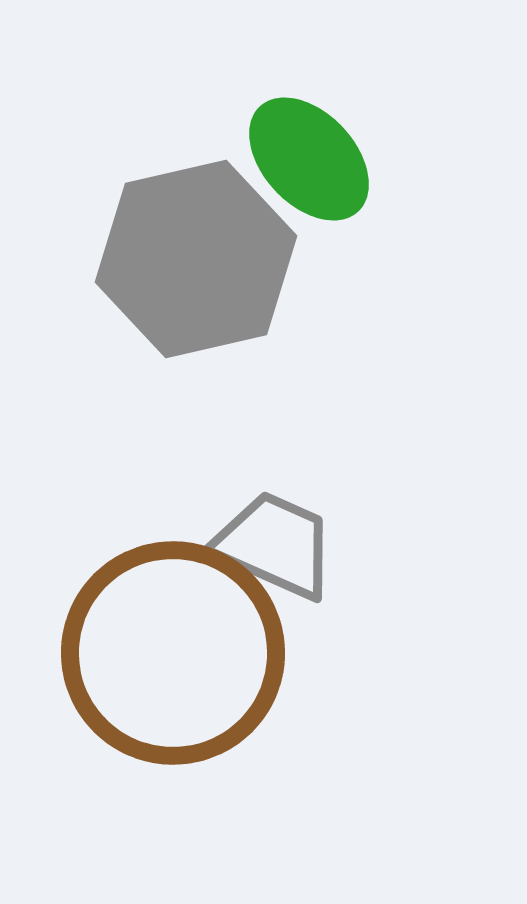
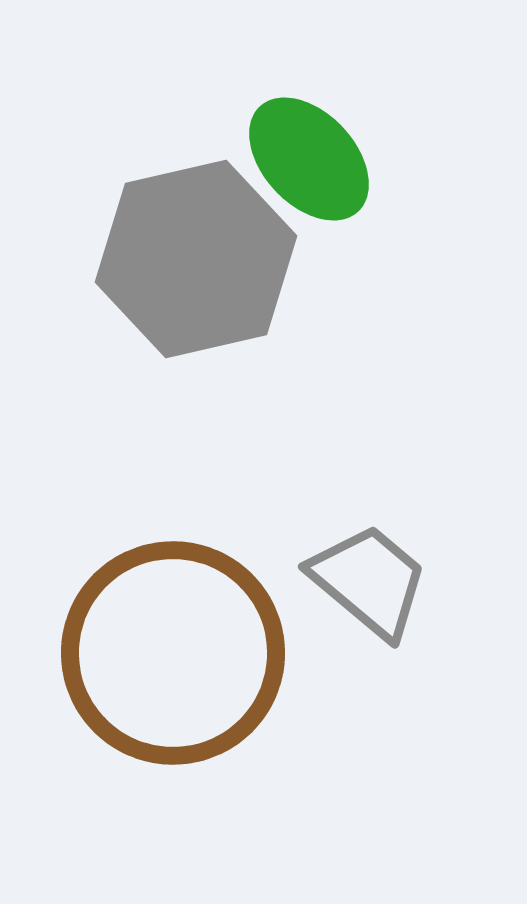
gray trapezoid: moved 94 px right, 36 px down; rotated 16 degrees clockwise
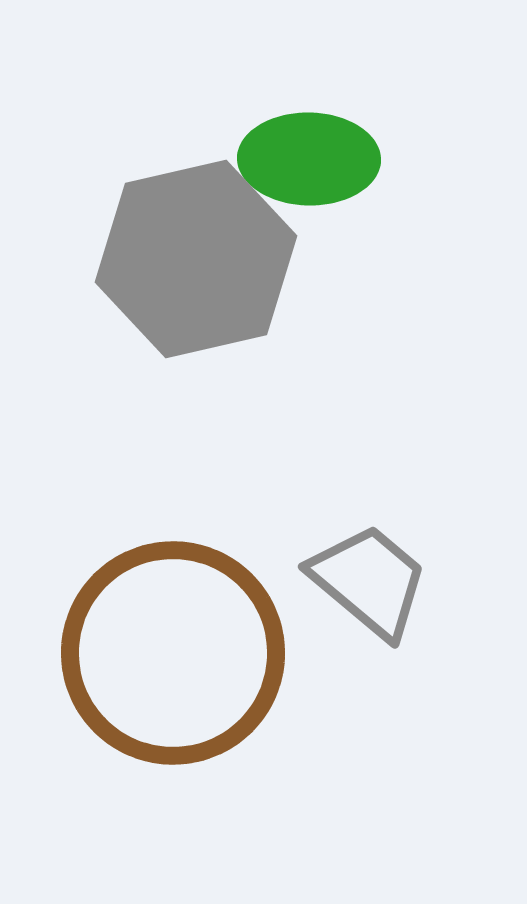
green ellipse: rotated 46 degrees counterclockwise
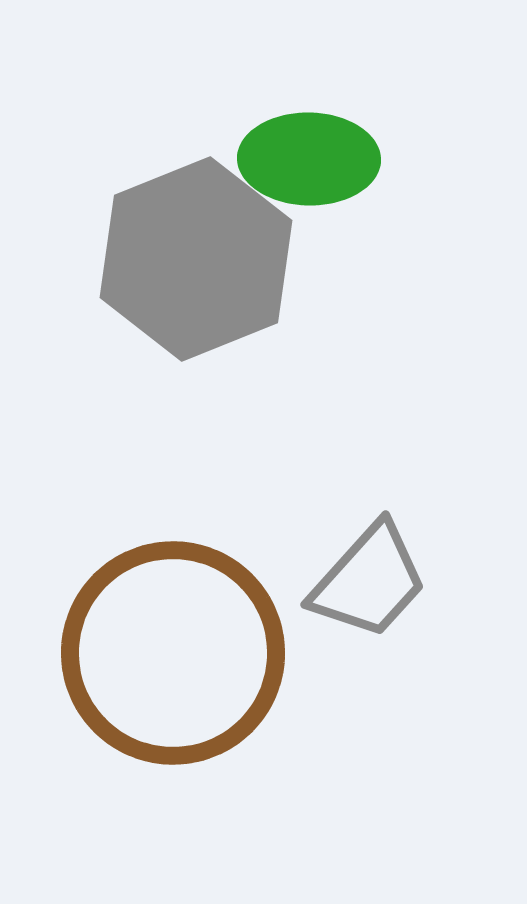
gray hexagon: rotated 9 degrees counterclockwise
gray trapezoid: rotated 92 degrees clockwise
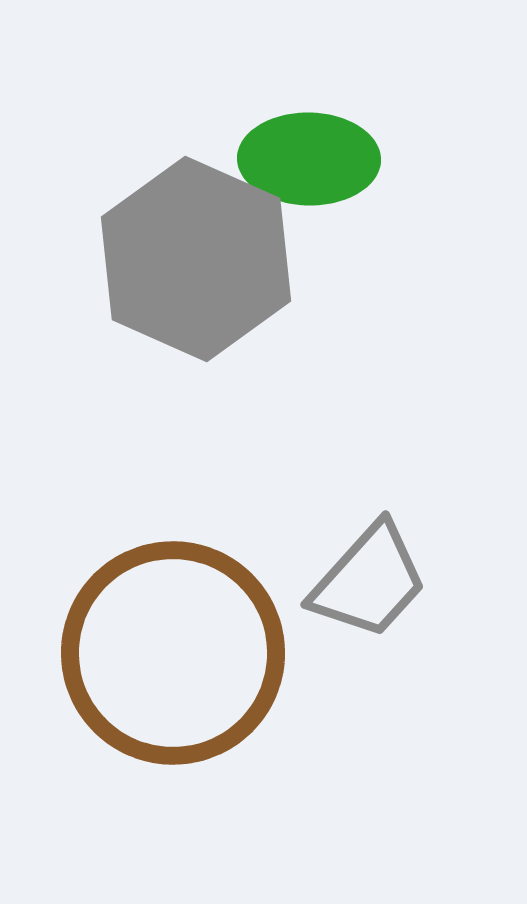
gray hexagon: rotated 14 degrees counterclockwise
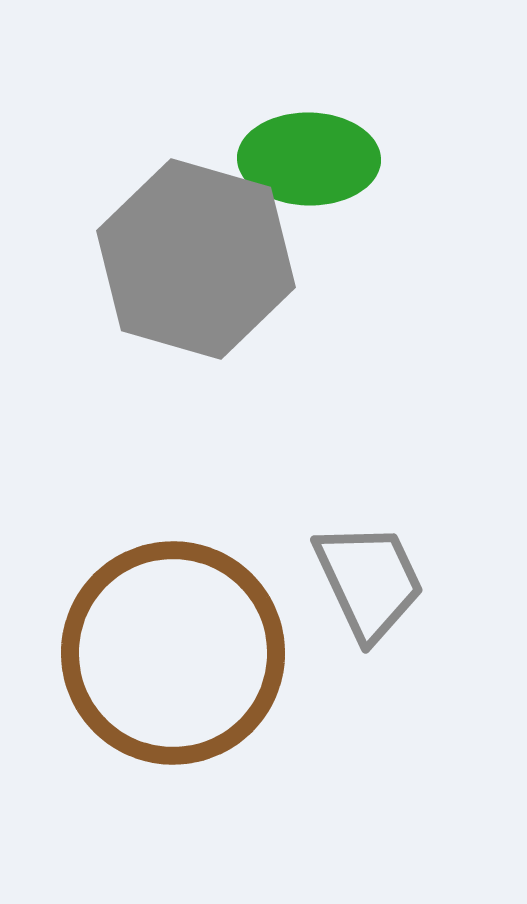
gray hexagon: rotated 8 degrees counterclockwise
gray trapezoid: rotated 67 degrees counterclockwise
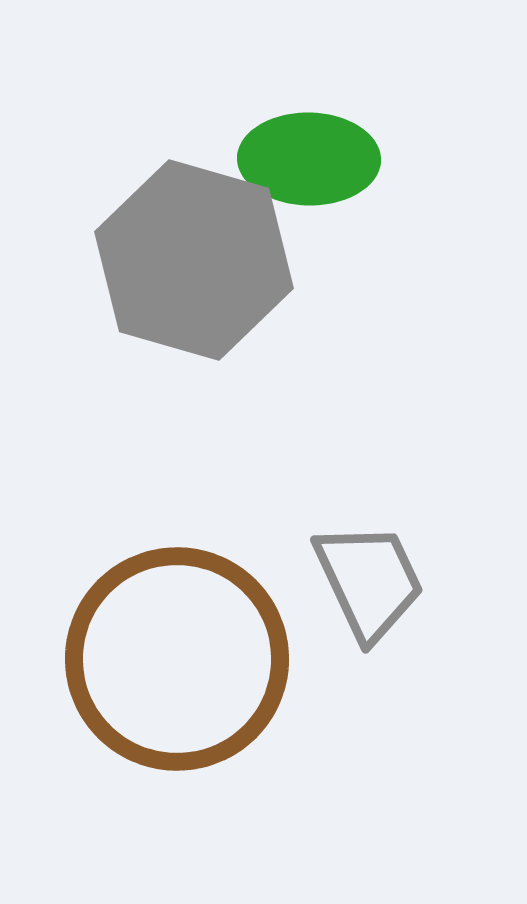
gray hexagon: moved 2 px left, 1 px down
brown circle: moved 4 px right, 6 px down
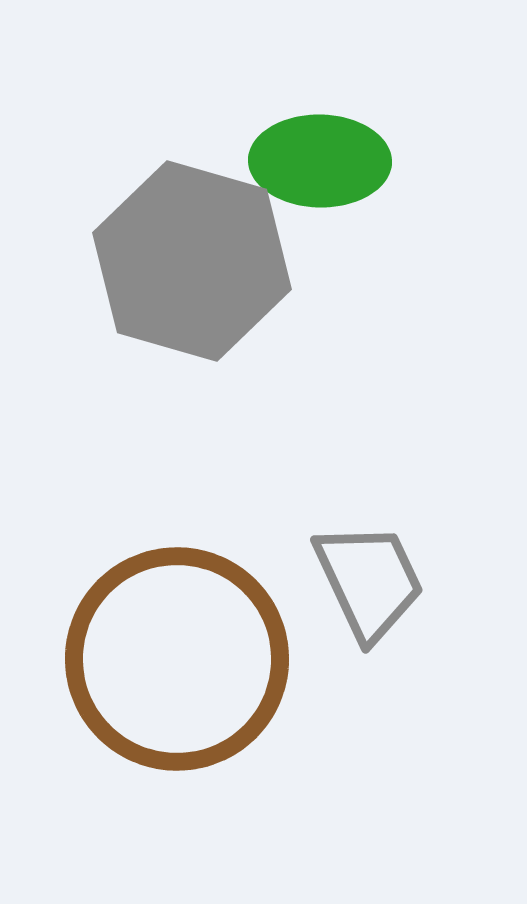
green ellipse: moved 11 px right, 2 px down
gray hexagon: moved 2 px left, 1 px down
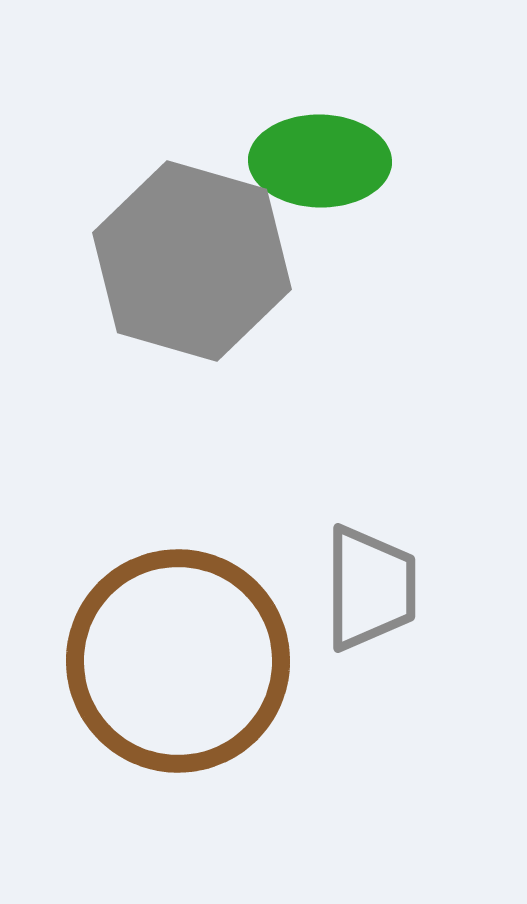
gray trapezoid: moved 1 px right, 7 px down; rotated 25 degrees clockwise
brown circle: moved 1 px right, 2 px down
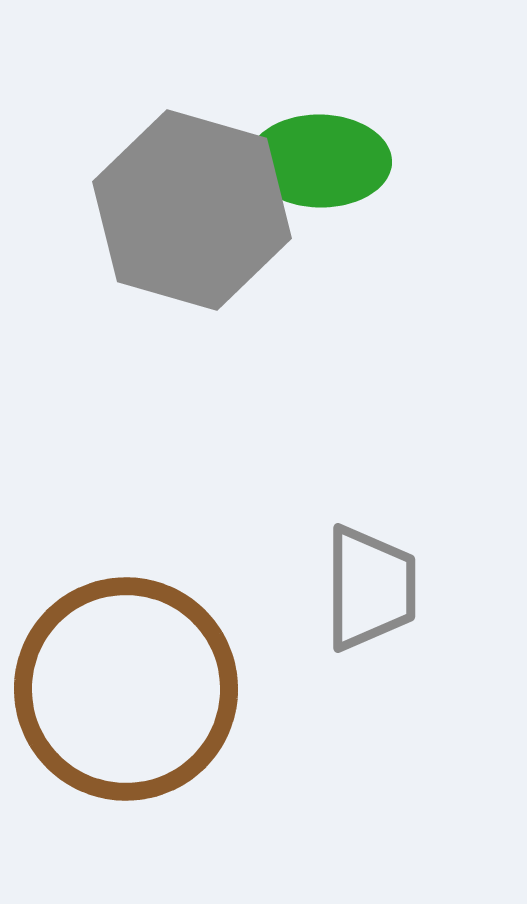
gray hexagon: moved 51 px up
brown circle: moved 52 px left, 28 px down
